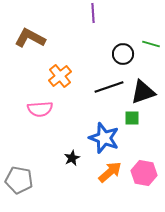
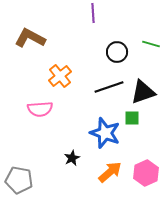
black circle: moved 6 px left, 2 px up
blue star: moved 1 px right, 5 px up
pink hexagon: moved 2 px right; rotated 25 degrees clockwise
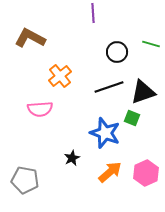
green square: rotated 21 degrees clockwise
gray pentagon: moved 6 px right
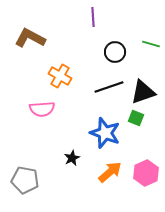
purple line: moved 4 px down
black circle: moved 2 px left
orange cross: rotated 20 degrees counterclockwise
pink semicircle: moved 2 px right
green square: moved 4 px right
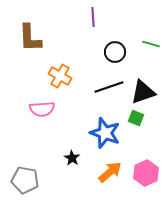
brown L-shape: rotated 120 degrees counterclockwise
black star: rotated 14 degrees counterclockwise
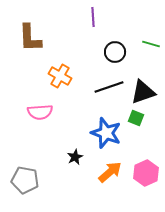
pink semicircle: moved 2 px left, 3 px down
blue star: moved 1 px right
black star: moved 3 px right, 1 px up; rotated 14 degrees clockwise
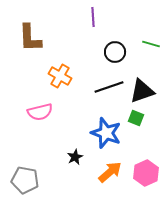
black triangle: moved 1 px left, 1 px up
pink semicircle: rotated 10 degrees counterclockwise
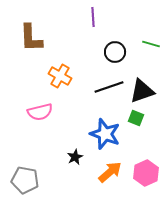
brown L-shape: moved 1 px right
blue star: moved 1 px left, 1 px down
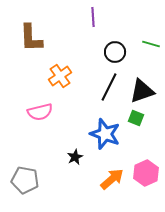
orange cross: rotated 25 degrees clockwise
black line: rotated 44 degrees counterclockwise
orange arrow: moved 2 px right, 7 px down
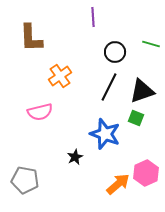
orange arrow: moved 6 px right, 5 px down
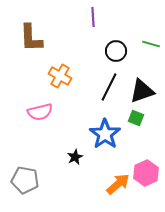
black circle: moved 1 px right, 1 px up
orange cross: rotated 25 degrees counterclockwise
blue star: rotated 16 degrees clockwise
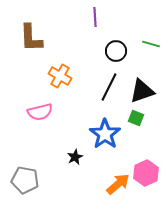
purple line: moved 2 px right
